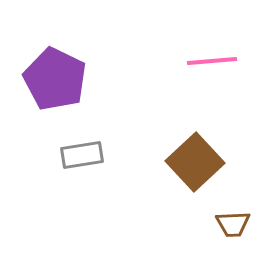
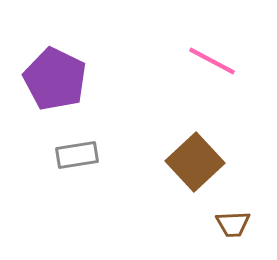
pink line: rotated 33 degrees clockwise
gray rectangle: moved 5 px left
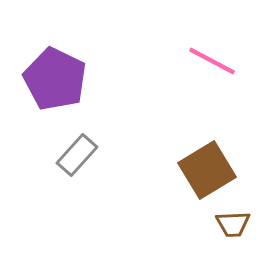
gray rectangle: rotated 39 degrees counterclockwise
brown square: moved 12 px right, 8 px down; rotated 12 degrees clockwise
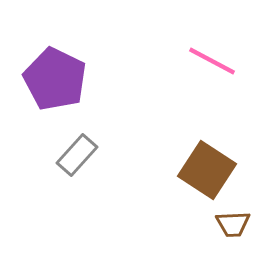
brown square: rotated 26 degrees counterclockwise
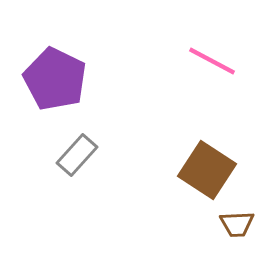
brown trapezoid: moved 4 px right
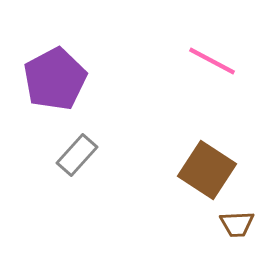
purple pentagon: rotated 18 degrees clockwise
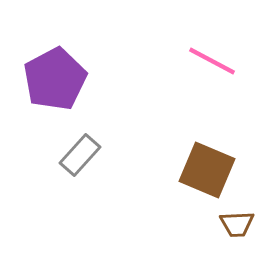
gray rectangle: moved 3 px right
brown square: rotated 10 degrees counterclockwise
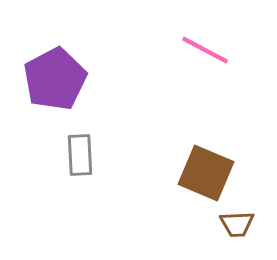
pink line: moved 7 px left, 11 px up
gray rectangle: rotated 45 degrees counterclockwise
brown square: moved 1 px left, 3 px down
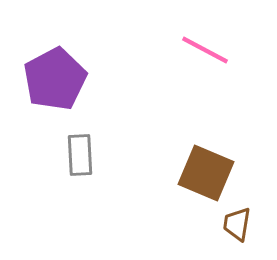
brown trapezoid: rotated 102 degrees clockwise
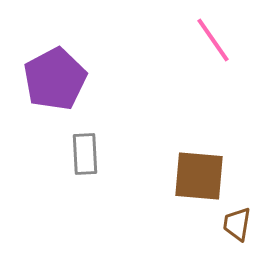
pink line: moved 8 px right, 10 px up; rotated 27 degrees clockwise
gray rectangle: moved 5 px right, 1 px up
brown square: moved 7 px left, 3 px down; rotated 18 degrees counterclockwise
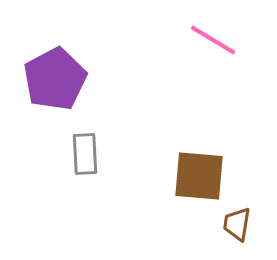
pink line: rotated 24 degrees counterclockwise
